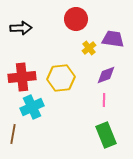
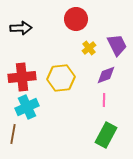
purple trapezoid: moved 4 px right, 6 px down; rotated 55 degrees clockwise
cyan cross: moved 5 px left
green rectangle: rotated 50 degrees clockwise
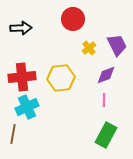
red circle: moved 3 px left
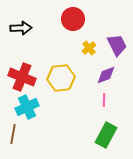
red cross: rotated 28 degrees clockwise
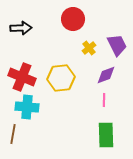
cyan cross: rotated 30 degrees clockwise
green rectangle: rotated 30 degrees counterclockwise
